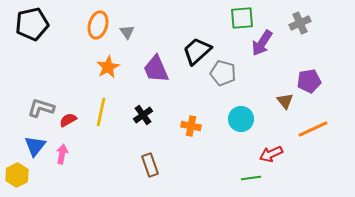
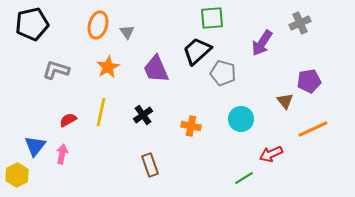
green square: moved 30 px left
gray L-shape: moved 15 px right, 38 px up
green line: moved 7 px left; rotated 24 degrees counterclockwise
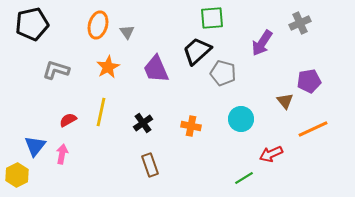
black cross: moved 8 px down
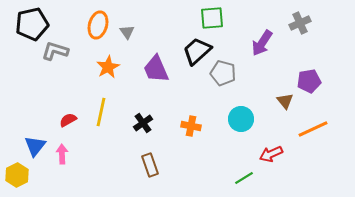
gray L-shape: moved 1 px left, 19 px up
pink arrow: rotated 12 degrees counterclockwise
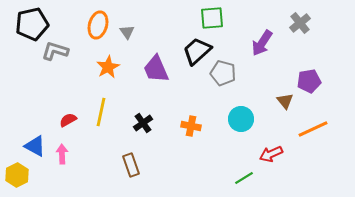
gray cross: rotated 15 degrees counterclockwise
blue triangle: rotated 40 degrees counterclockwise
brown rectangle: moved 19 px left
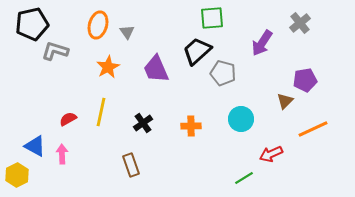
purple pentagon: moved 4 px left, 1 px up
brown triangle: rotated 24 degrees clockwise
red semicircle: moved 1 px up
orange cross: rotated 12 degrees counterclockwise
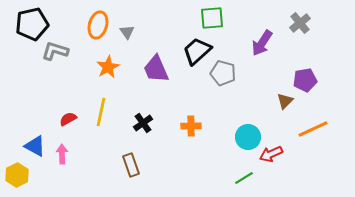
cyan circle: moved 7 px right, 18 px down
